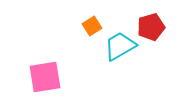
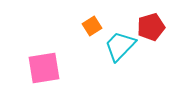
cyan trapezoid: rotated 16 degrees counterclockwise
pink square: moved 1 px left, 9 px up
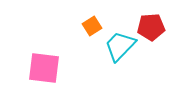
red pentagon: rotated 12 degrees clockwise
pink square: rotated 16 degrees clockwise
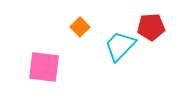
orange square: moved 12 px left, 1 px down; rotated 12 degrees counterclockwise
pink square: moved 1 px up
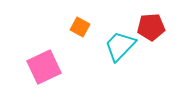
orange square: rotated 18 degrees counterclockwise
pink square: rotated 32 degrees counterclockwise
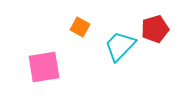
red pentagon: moved 4 px right, 2 px down; rotated 12 degrees counterclockwise
pink square: rotated 16 degrees clockwise
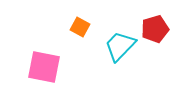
pink square: rotated 20 degrees clockwise
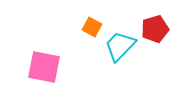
orange square: moved 12 px right
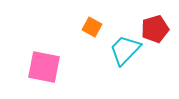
cyan trapezoid: moved 5 px right, 4 px down
